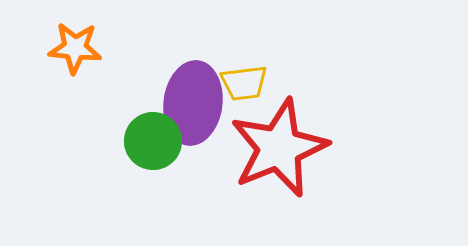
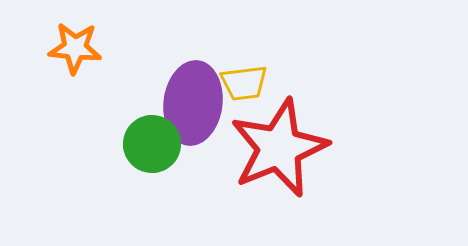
green circle: moved 1 px left, 3 px down
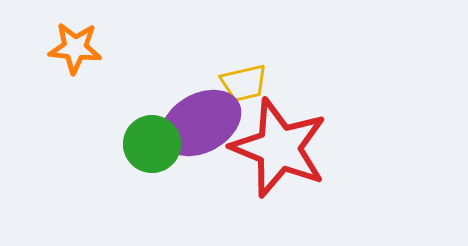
yellow trapezoid: rotated 6 degrees counterclockwise
purple ellipse: moved 8 px right, 20 px down; rotated 54 degrees clockwise
red star: rotated 28 degrees counterclockwise
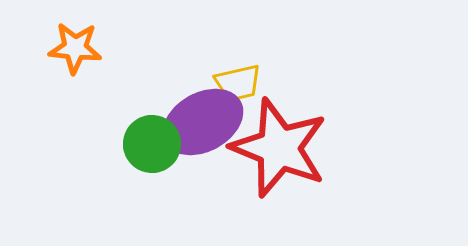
yellow trapezoid: moved 6 px left
purple ellipse: moved 2 px right, 1 px up
